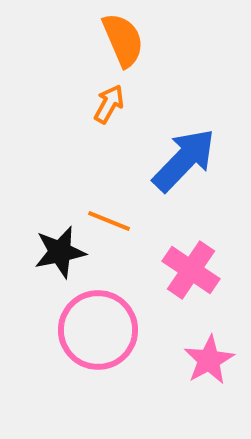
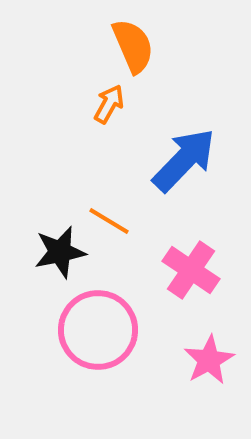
orange semicircle: moved 10 px right, 6 px down
orange line: rotated 9 degrees clockwise
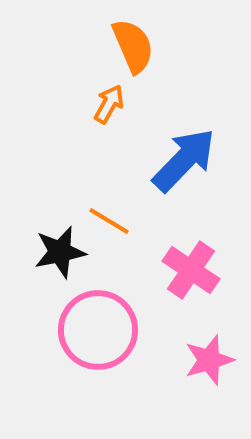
pink star: rotated 12 degrees clockwise
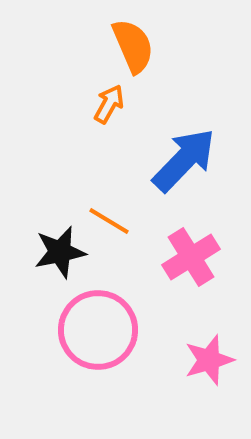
pink cross: moved 13 px up; rotated 24 degrees clockwise
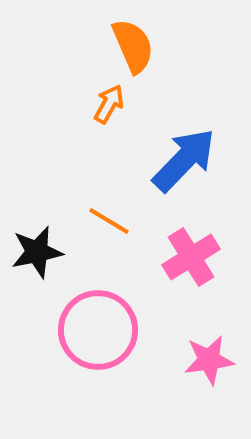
black star: moved 23 px left
pink star: rotated 9 degrees clockwise
